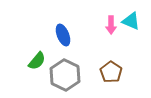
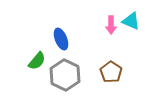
blue ellipse: moved 2 px left, 4 px down
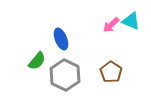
pink arrow: rotated 48 degrees clockwise
